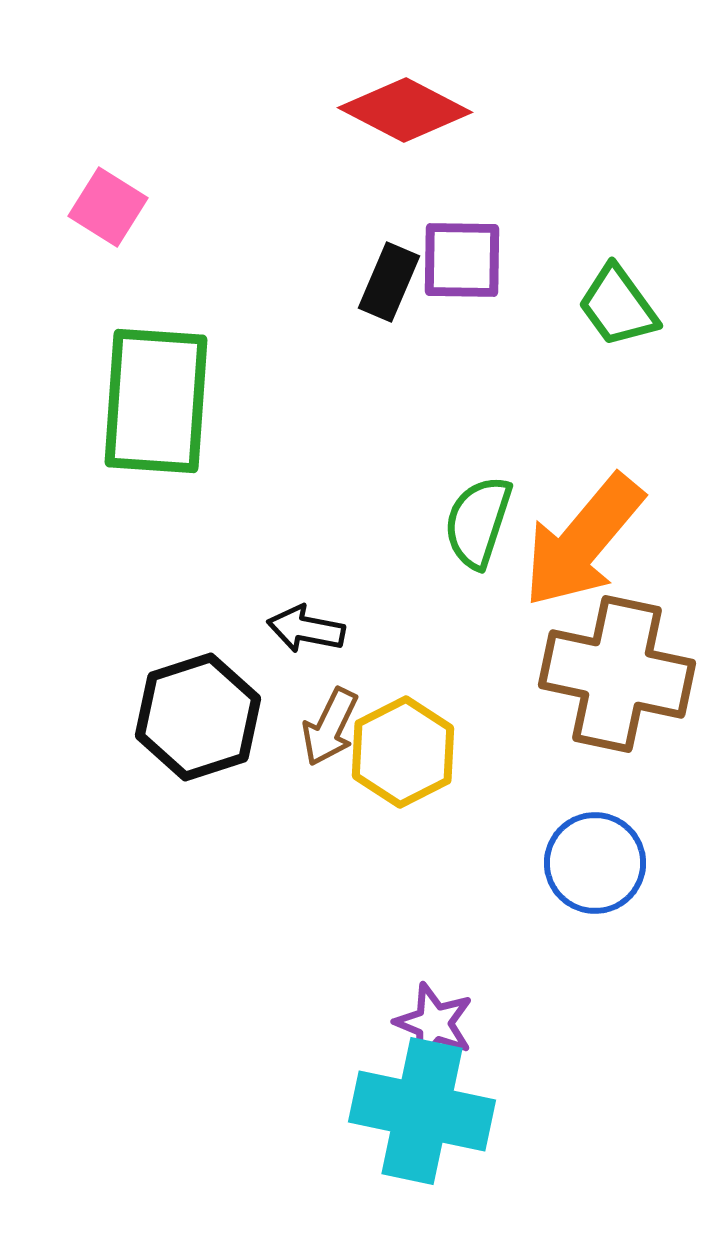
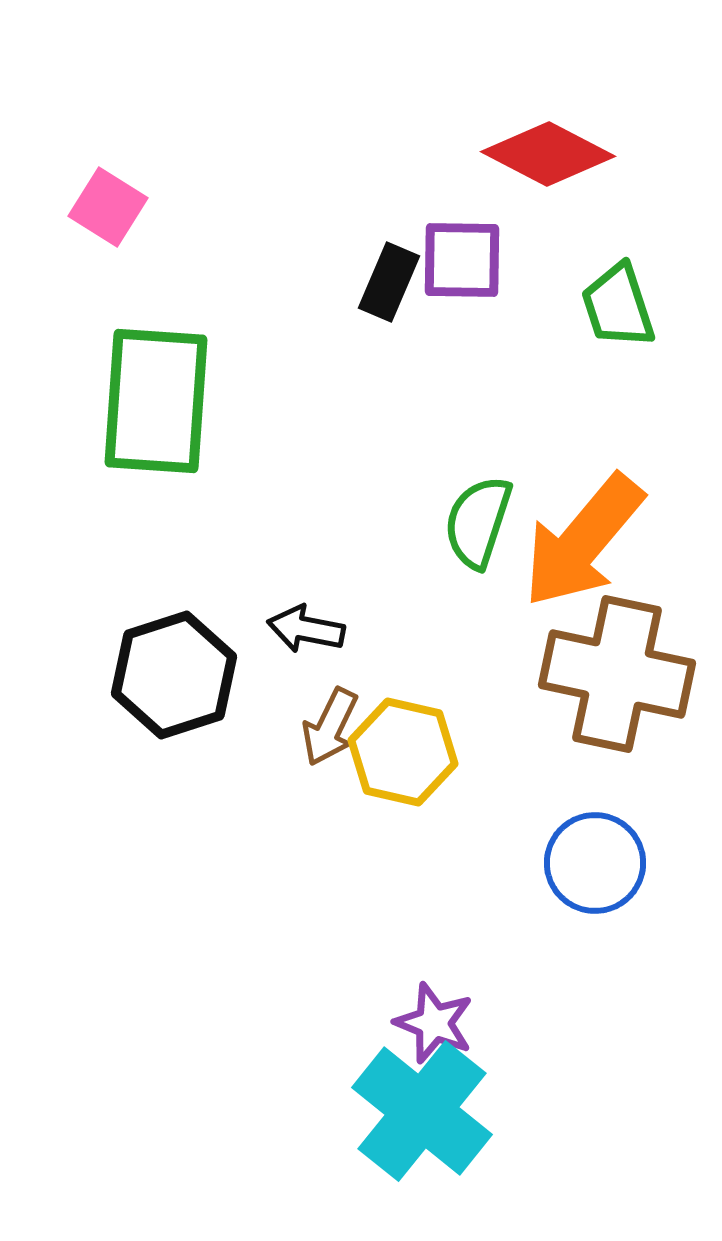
red diamond: moved 143 px right, 44 px down
green trapezoid: rotated 18 degrees clockwise
black hexagon: moved 24 px left, 42 px up
yellow hexagon: rotated 20 degrees counterclockwise
cyan cross: rotated 27 degrees clockwise
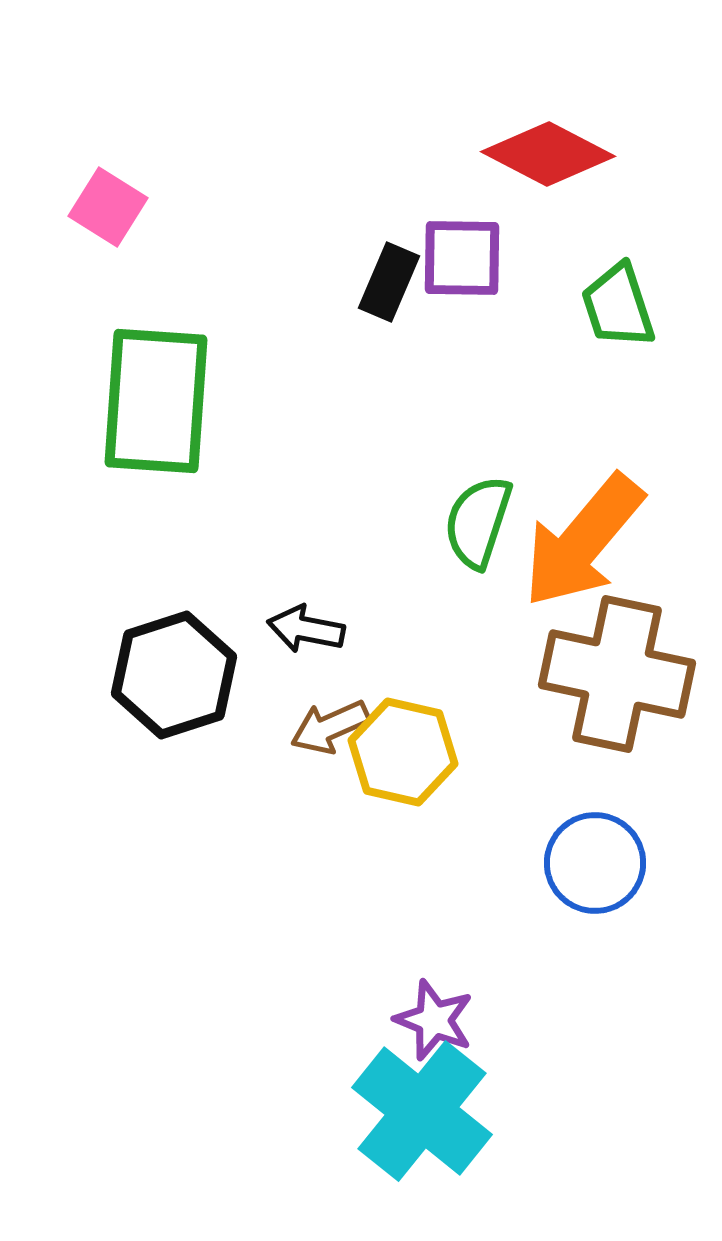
purple square: moved 2 px up
brown arrow: rotated 40 degrees clockwise
purple star: moved 3 px up
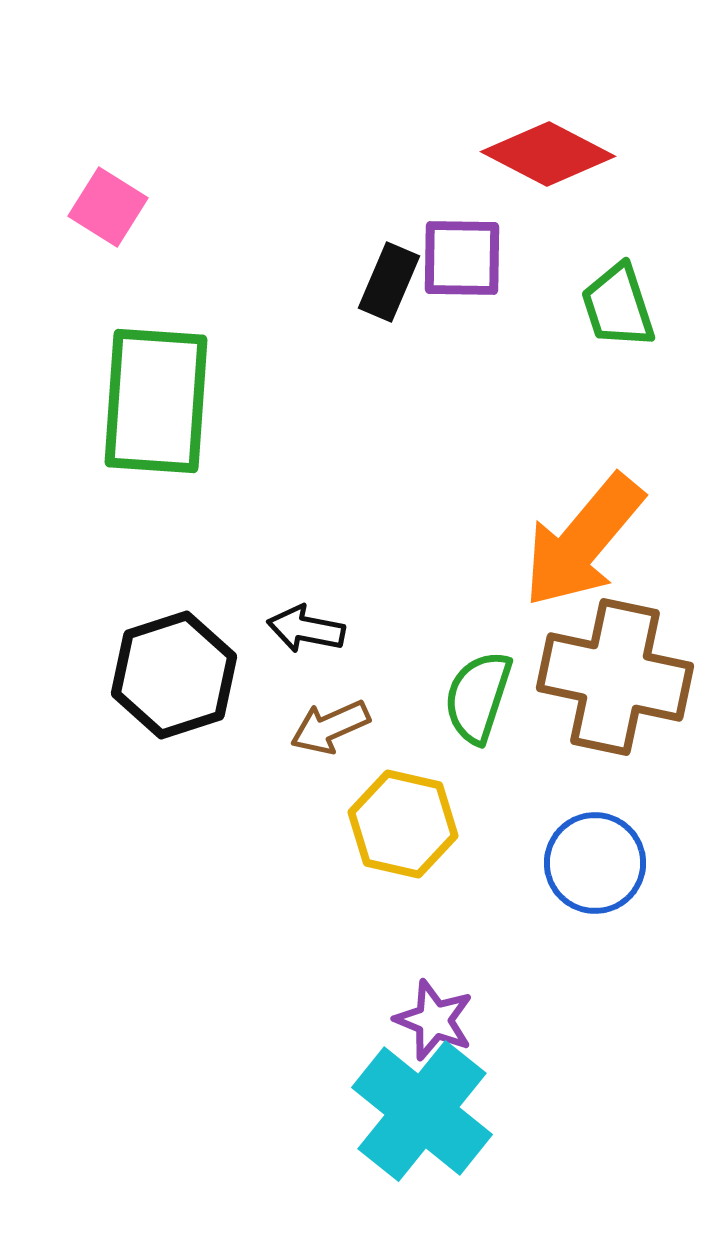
green semicircle: moved 175 px down
brown cross: moved 2 px left, 3 px down
yellow hexagon: moved 72 px down
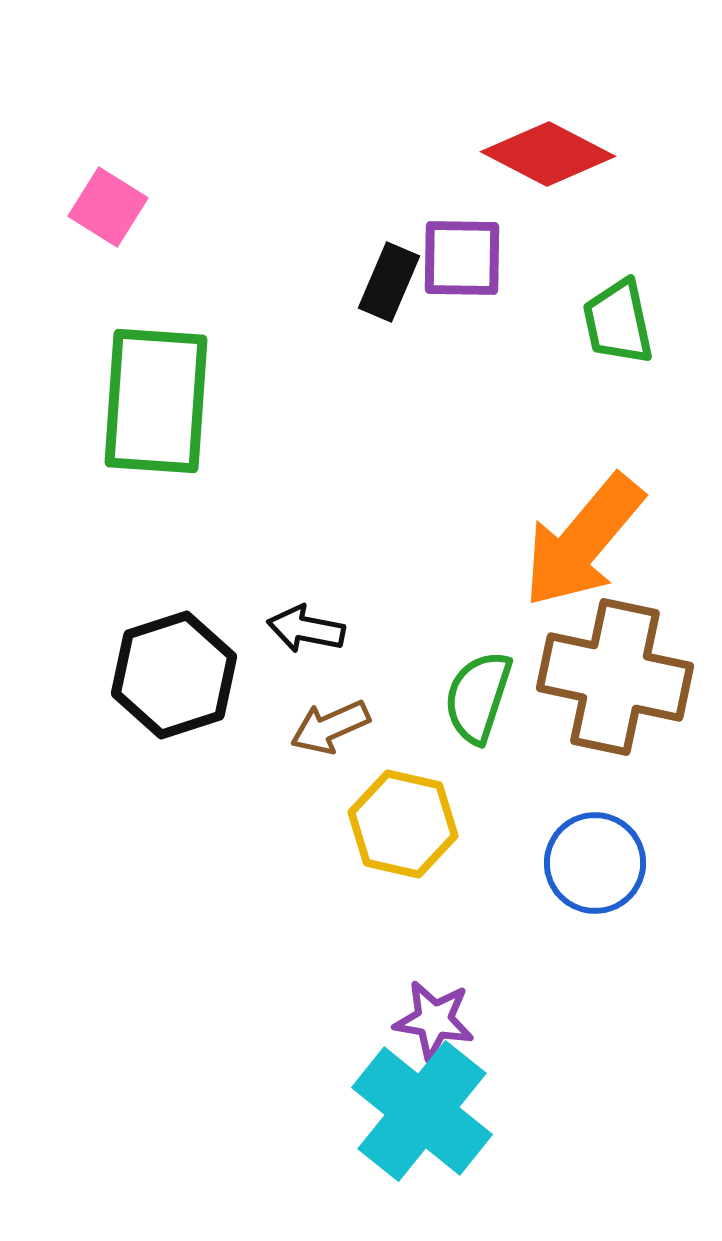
green trapezoid: moved 16 px down; rotated 6 degrees clockwise
purple star: rotated 12 degrees counterclockwise
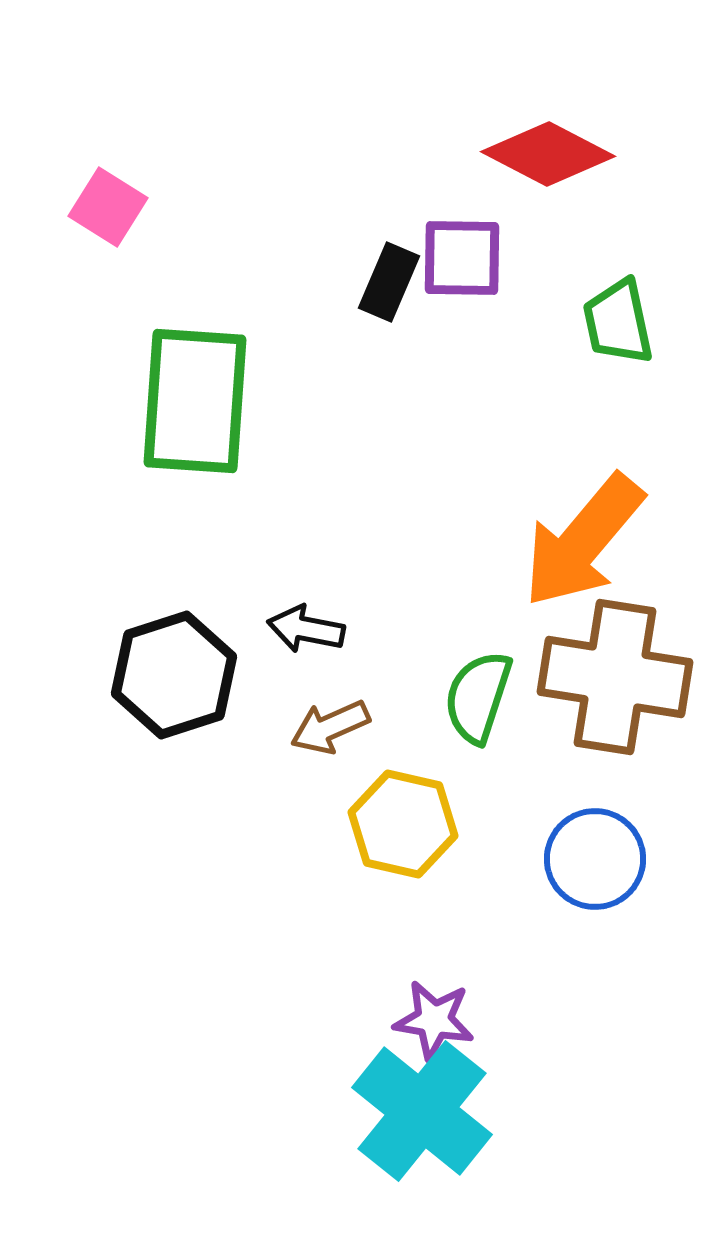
green rectangle: moved 39 px right
brown cross: rotated 3 degrees counterclockwise
blue circle: moved 4 px up
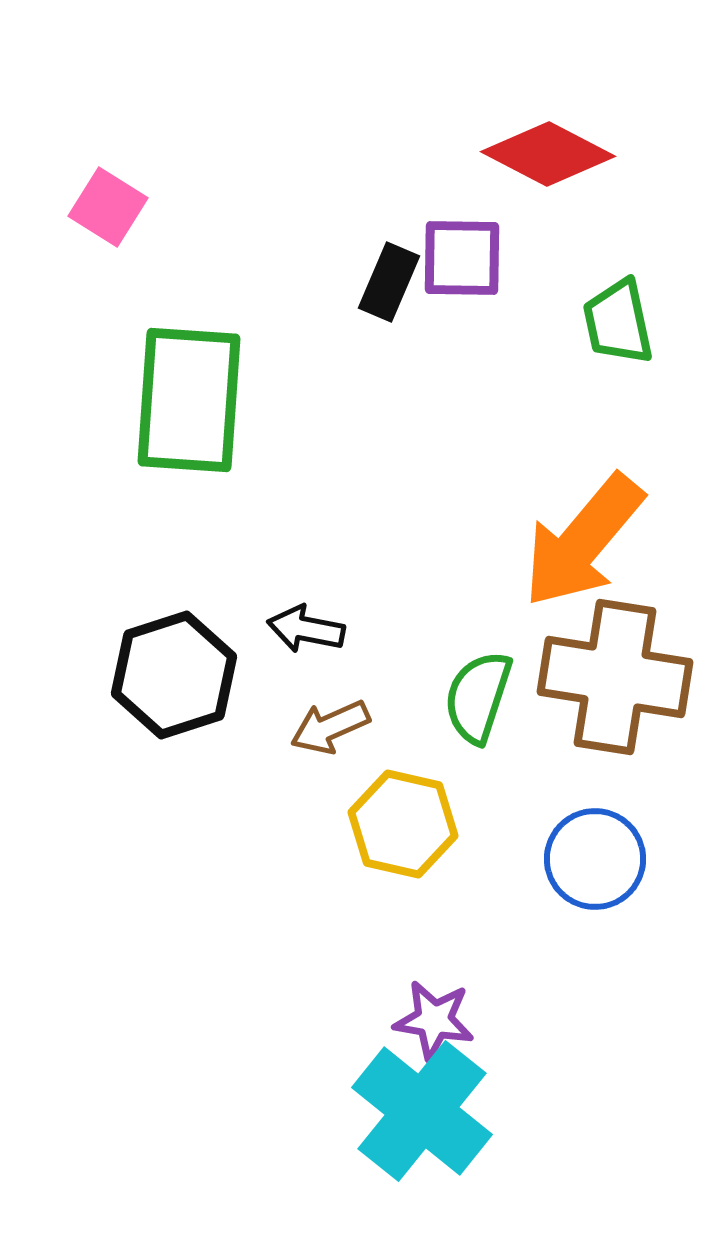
green rectangle: moved 6 px left, 1 px up
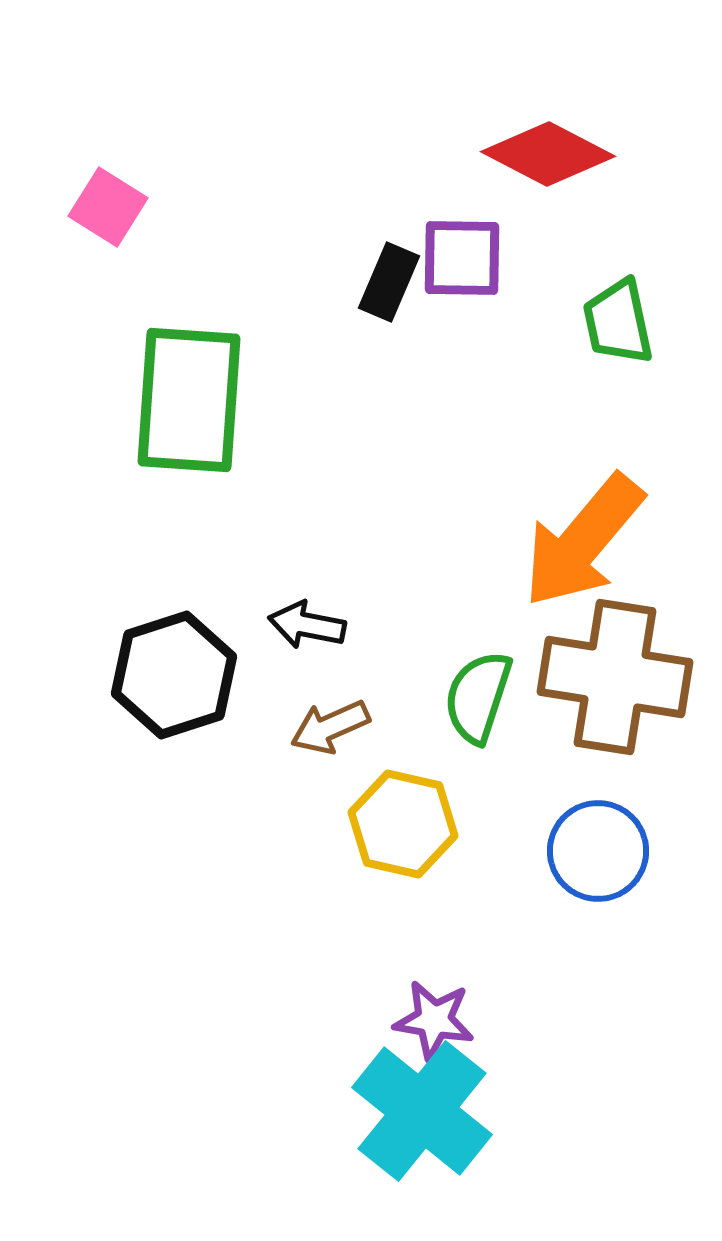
black arrow: moved 1 px right, 4 px up
blue circle: moved 3 px right, 8 px up
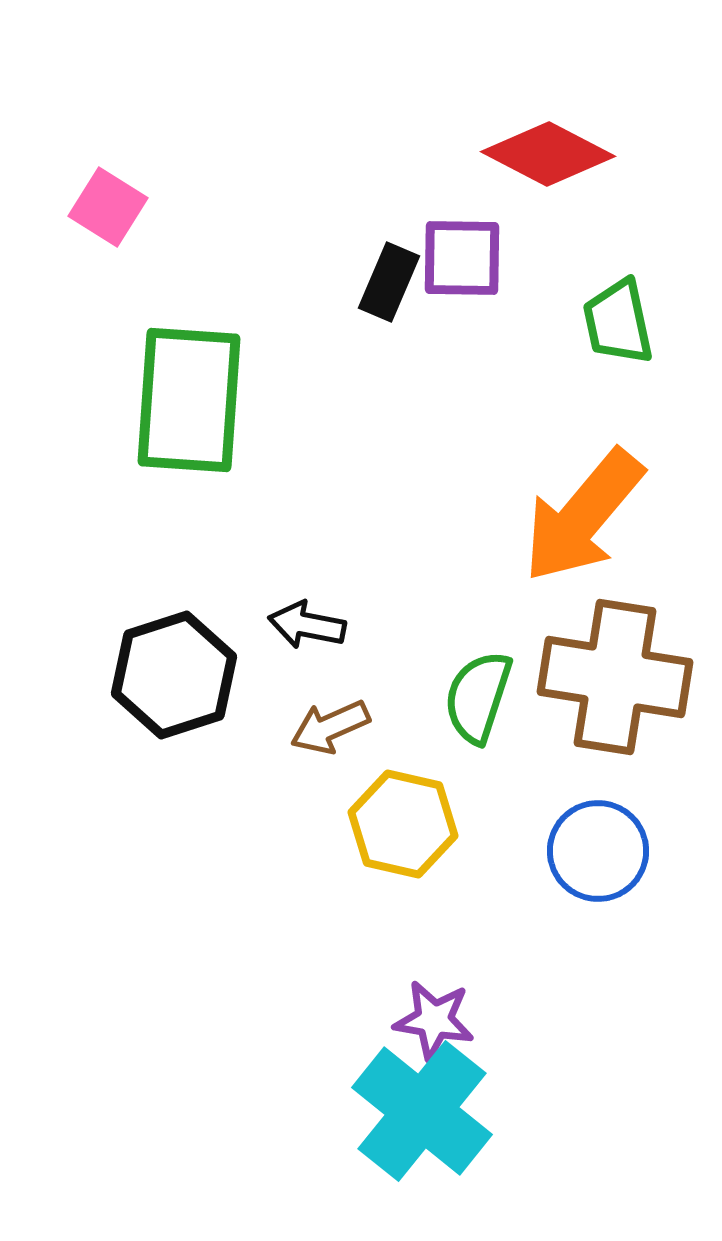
orange arrow: moved 25 px up
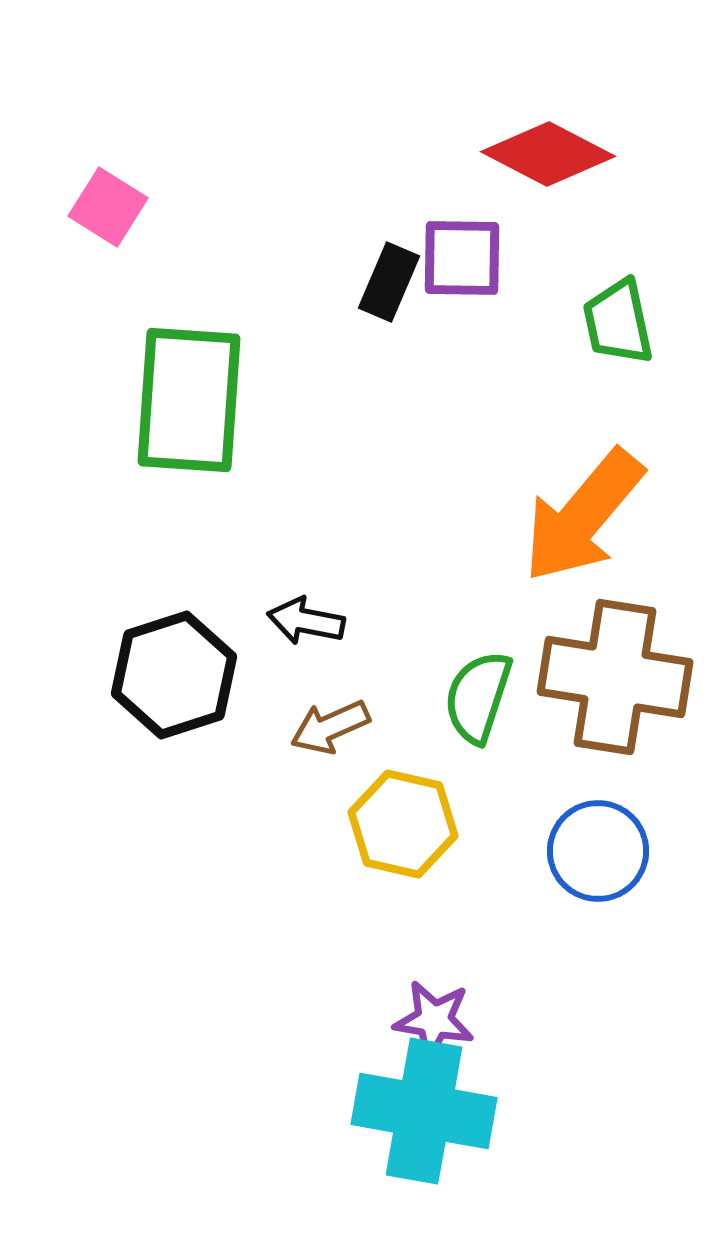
black arrow: moved 1 px left, 4 px up
cyan cross: moved 2 px right; rotated 29 degrees counterclockwise
